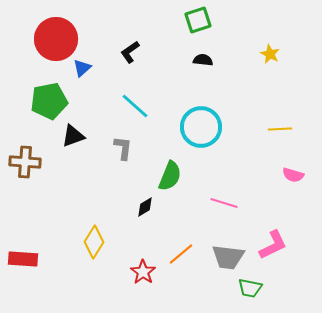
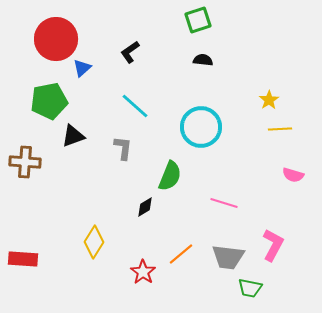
yellow star: moved 1 px left, 46 px down; rotated 12 degrees clockwise
pink L-shape: rotated 36 degrees counterclockwise
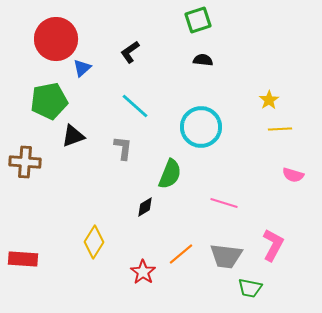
green semicircle: moved 2 px up
gray trapezoid: moved 2 px left, 1 px up
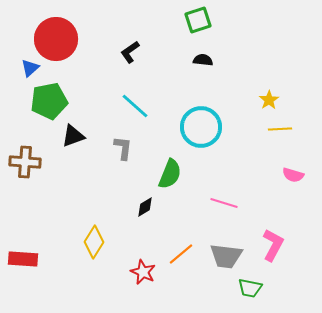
blue triangle: moved 52 px left
red star: rotated 10 degrees counterclockwise
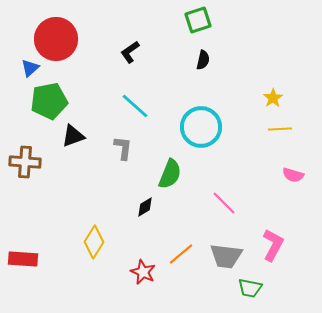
black semicircle: rotated 96 degrees clockwise
yellow star: moved 4 px right, 2 px up
pink line: rotated 28 degrees clockwise
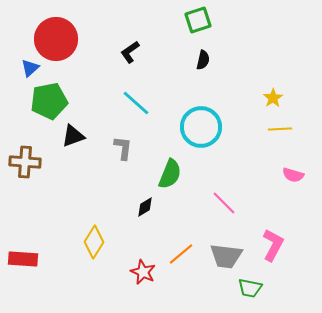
cyan line: moved 1 px right, 3 px up
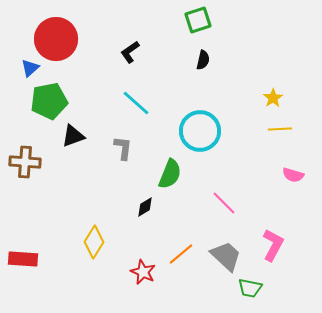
cyan circle: moved 1 px left, 4 px down
gray trapezoid: rotated 144 degrees counterclockwise
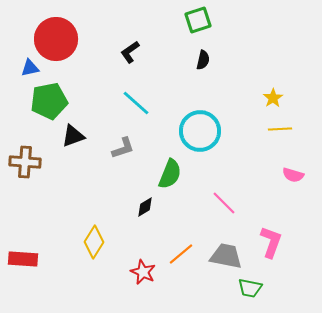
blue triangle: rotated 30 degrees clockwise
gray L-shape: rotated 65 degrees clockwise
pink L-shape: moved 2 px left, 3 px up; rotated 8 degrees counterclockwise
gray trapezoid: rotated 32 degrees counterclockwise
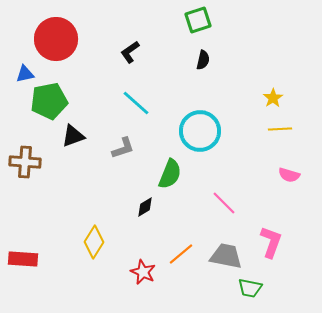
blue triangle: moved 5 px left, 6 px down
pink semicircle: moved 4 px left
